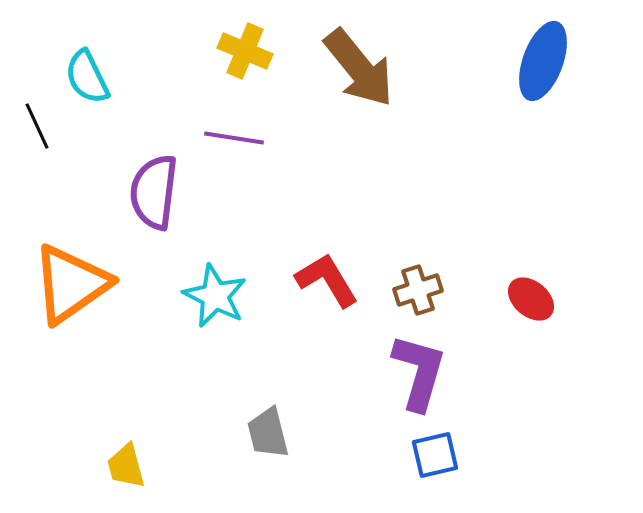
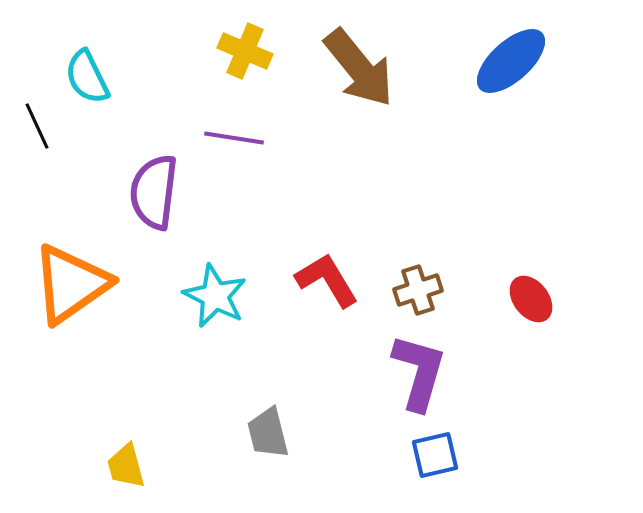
blue ellipse: moved 32 px left; rotated 28 degrees clockwise
red ellipse: rotated 12 degrees clockwise
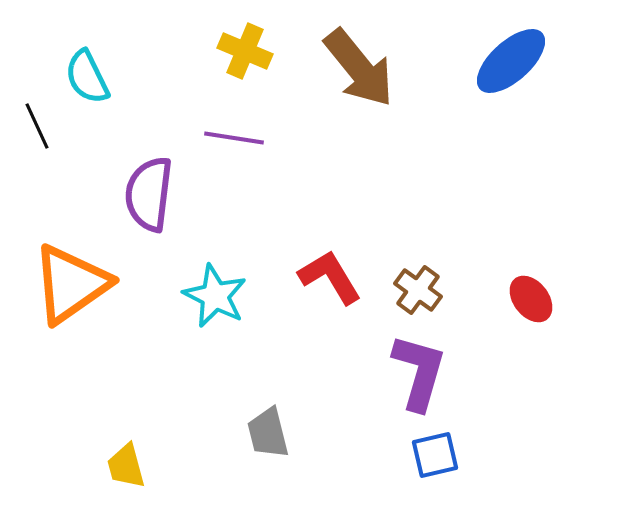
purple semicircle: moved 5 px left, 2 px down
red L-shape: moved 3 px right, 3 px up
brown cross: rotated 36 degrees counterclockwise
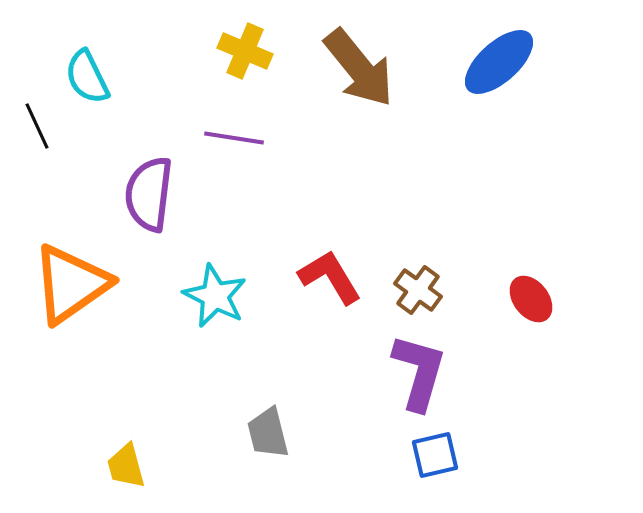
blue ellipse: moved 12 px left, 1 px down
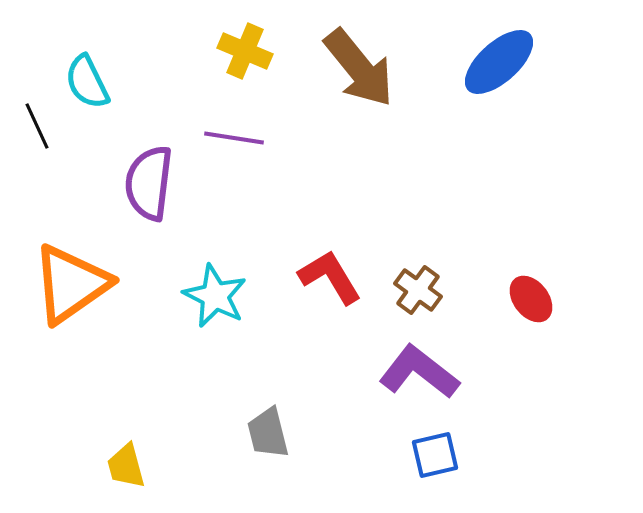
cyan semicircle: moved 5 px down
purple semicircle: moved 11 px up
purple L-shape: rotated 68 degrees counterclockwise
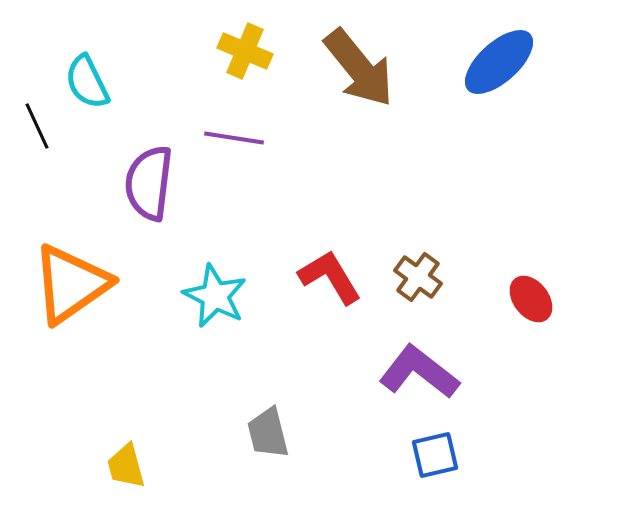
brown cross: moved 13 px up
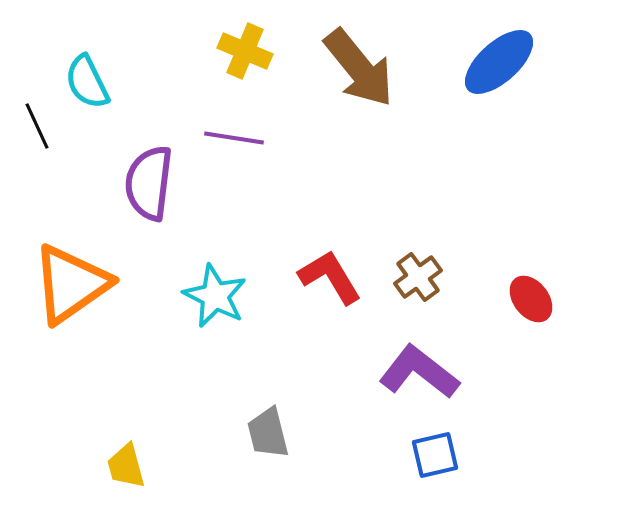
brown cross: rotated 18 degrees clockwise
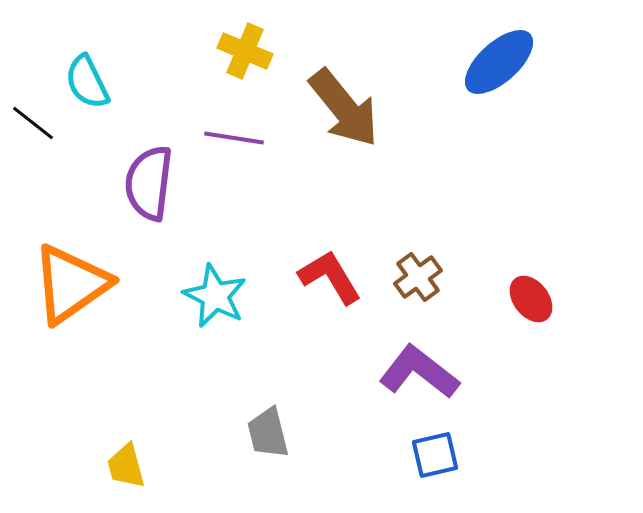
brown arrow: moved 15 px left, 40 px down
black line: moved 4 px left, 3 px up; rotated 27 degrees counterclockwise
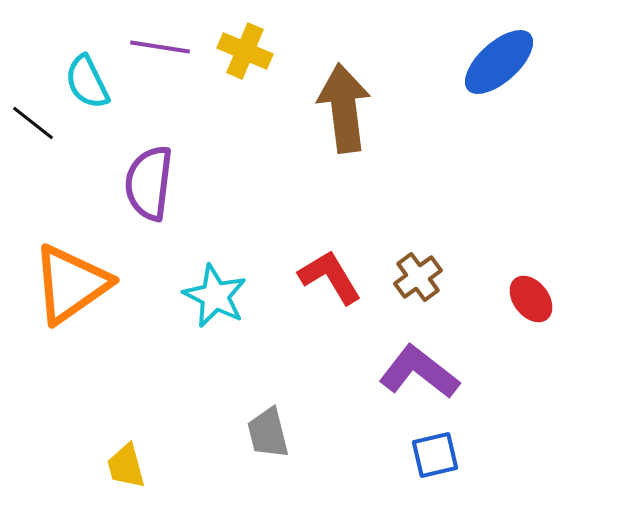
brown arrow: rotated 148 degrees counterclockwise
purple line: moved 74 px left, 91 px up
